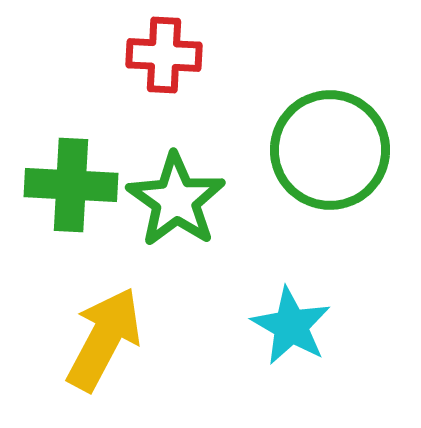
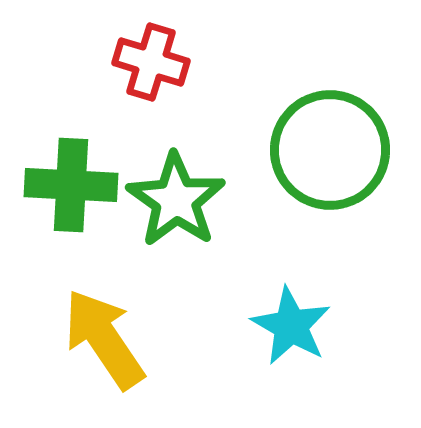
red cross: moved 13 px left, 7 px down; rotated 14 degrees clockwise
yellow arrow: rotated 62 degrees counterclockwise
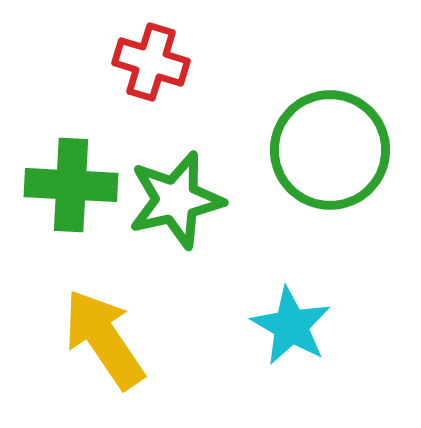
green star: rotated 24 degrees clockwise
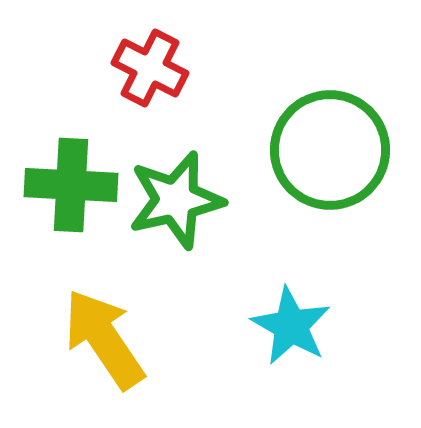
red cross: moved 1 px left, 6 px down; rotated 10 degrees clockwise
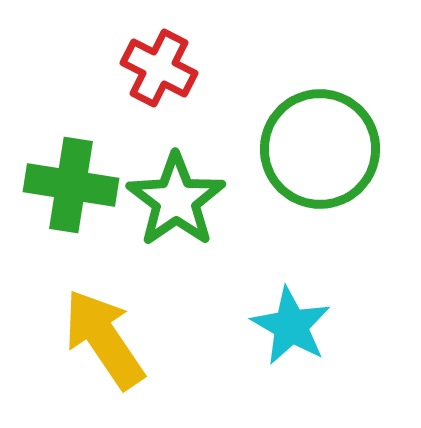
red cross: moved 9 px right
green circle: moved 10 px left, 1 px up
green cross: rotated 6 degrees clockwise
green star: rotated 22 degrees counterclockwise
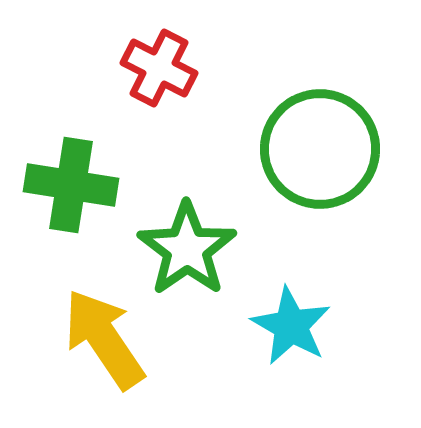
green star: moved 11 px right, 49 px down
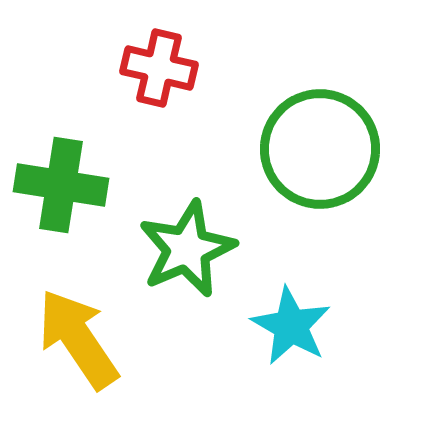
red cross: rotated 14 degrees counterclockwise
green cross: moved 10 px left
green star: rotated 12 degrees clockwise
yellow arrow: moved 26 px left
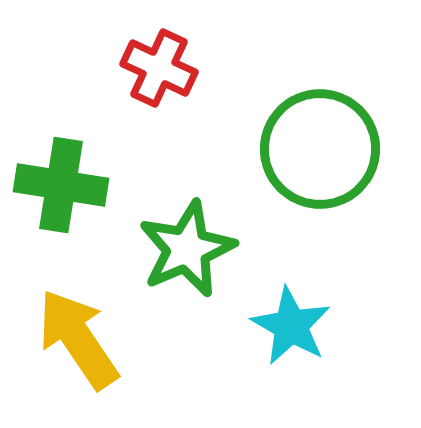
red cross: rotated 12 degrees clockwise
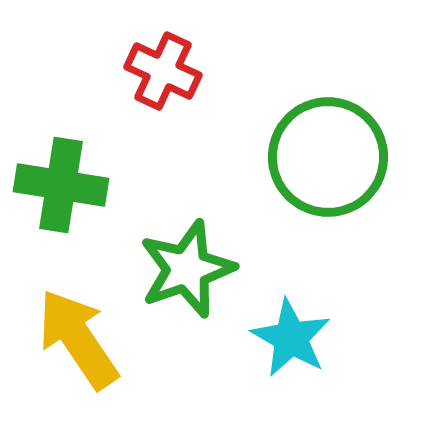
red cross: moved 4 px right, 3 px down
green circle: moved 8 px right, 8 px down
green star: moved 20 px down; rotated 4 degrees clockwise
cyan star: moved 12 px down
